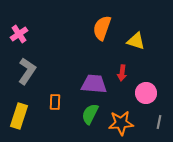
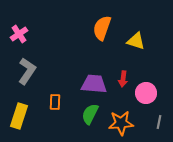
red arrow: moved 1 px right, 6 px down
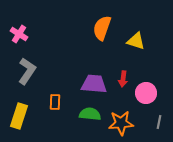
pink cross: rotated 24 degrees counterclockwise
green semicircle: rotated 70 degrees clockwise
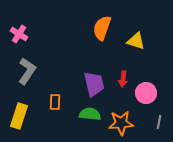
purple trapezoid: rotated 72 degrees clockwise
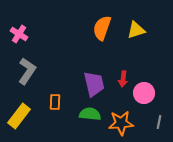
yellow triangle: moved 11 px up; rotated 36 degrees counterclockwise
pink circle: moved 2 px left
yellow rectangle: rotated 20 degrees clockwise
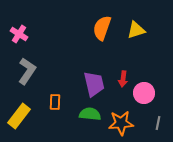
gray line: moved 1 px left, 1 px down
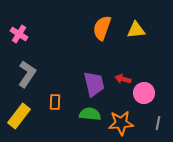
yellow triangle: rotated 12 degrees clockwise
gray L-shape: moved 3 px down
red arrow: rotated 98 degrees clockwise
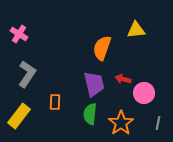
orange semicircle: moved 20 px down
green semicircle: rotated 90 degrees counterclockwise
orange star: rotated 30 degrees counterclockwise
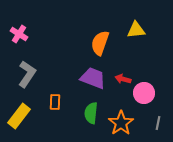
orange semicircle: moved 2 px left, 5 px up
purple trapezoid: moved 1 px left, 6 px up; rotated 56 degrees counterclockwise
green semicircle: moved 1 px right, 1 px up
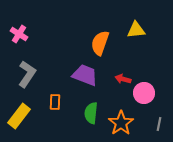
purple trapezoid: moved 8 px left, 3 px up
gray line: moved 1 px right, 1 px down
